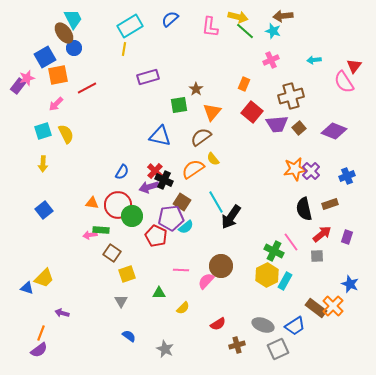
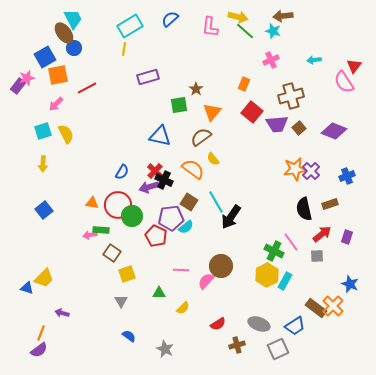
orange semicircle at (193, 169): rotated 70 degrees clockwise
brown square at (182, 202): moved 7 px right
gray ellipse at (263, 325): moved 4 px left, 1 px up
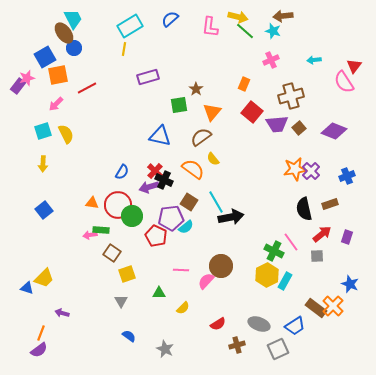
black arrow at (231, 217): rotated 135 degrees counterclockwise
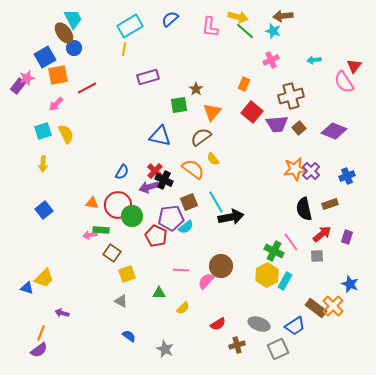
brown square at (189, 202): rotated 36 degrees clockwise
gray triangle at (121, 301): rotated 32 degrees counterclockwise
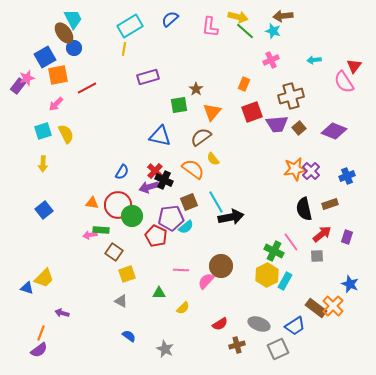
red square at (252, 112): rotated 30 degrees clockwise
brown square at (112, 253): moved 2 px right, 1 px up
red semicircle at (218, 324): moved 2 px right
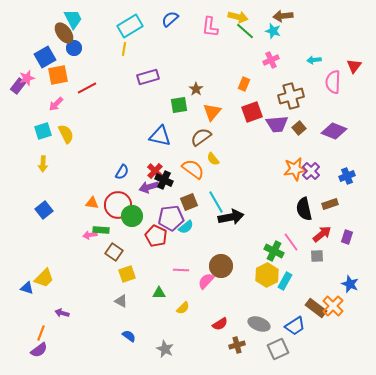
pink semicircle at (344, 82): moved 11 px left; rotated 35 degrees clockwise
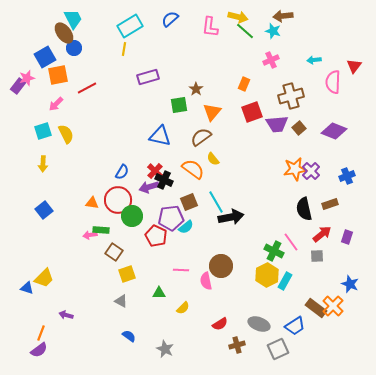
red circle at (118, 205): moved 5 px up
pink semicircle at (206, 281): rotated 54 degrees counterclockwise
purple arrow at (62, 313): moved 4 px right, 2 px down
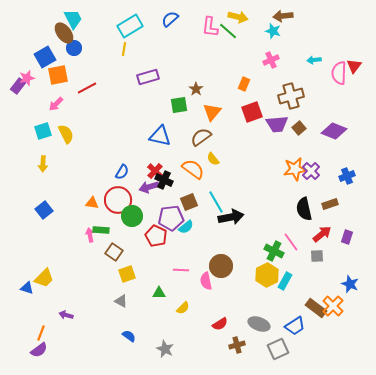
green line at (245, 31): moved 17 px left
pink semicircle at (333, 82): moved 6 px right, 9 px up
pink arrow at (90, 235): rotated 88 degrees clockwise
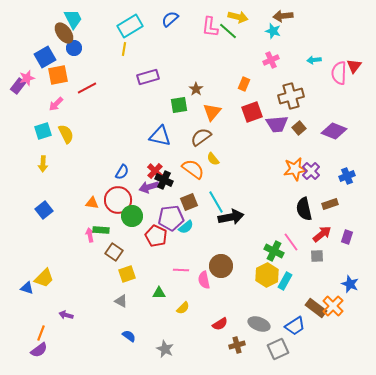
pink semicircle at (206, 281): moved 2 px left, 1 px up
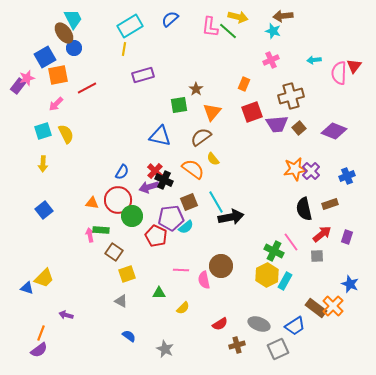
purple rectangle at (148, 77): moved 5 px left, 2 px up
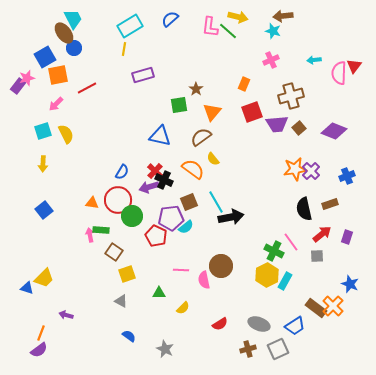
brown cross at (237, 345): moved 11 px right, 4 px down
